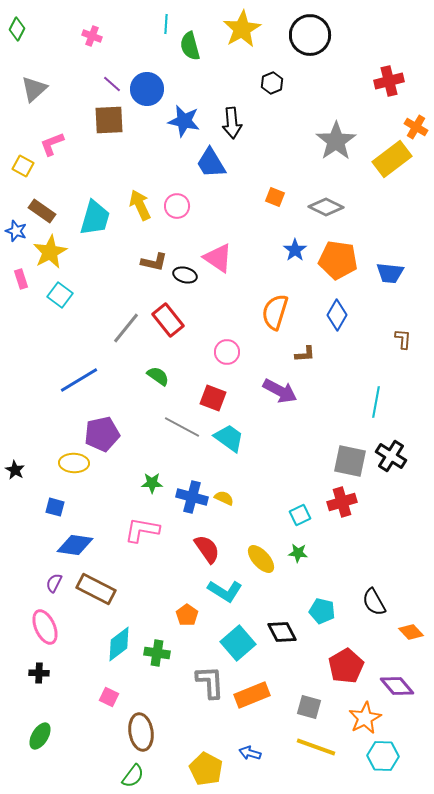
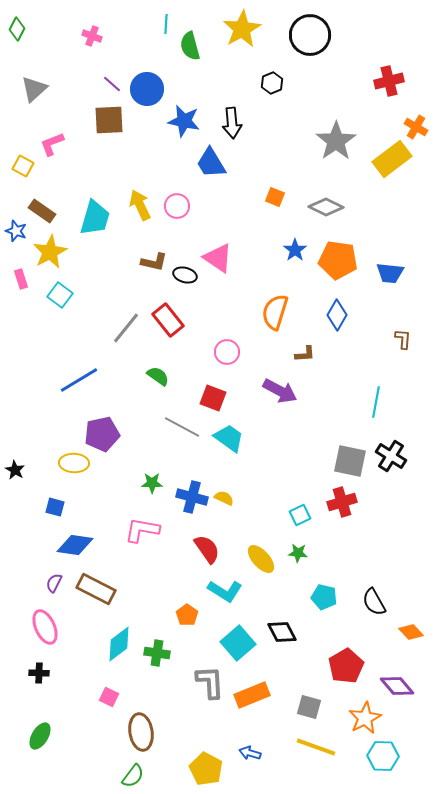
cyan pentagon at (322, 611): moved 2 px right, 14 px up
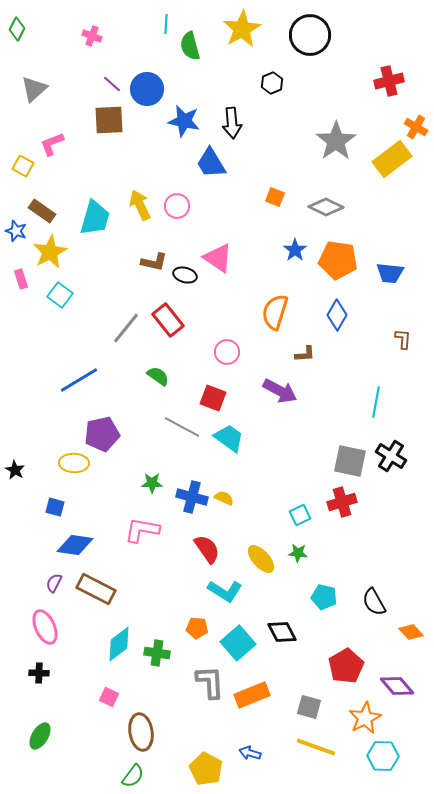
orange pentagon at (187, 615): moved 10 px right, 13 px down; rotated 30 degrees counterclockwise
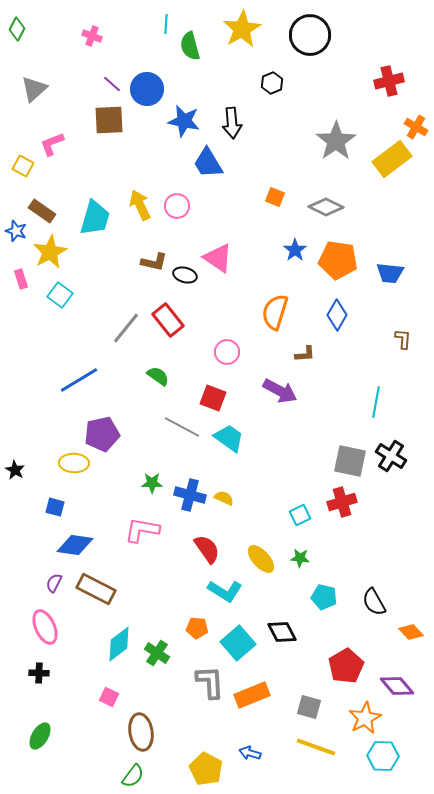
blue trapezoid at (211, 163): moved 3 px left
blue cross at (192, 497): moved 2 px left, 2 px up
green star at (298, 553): moved 2 px right, 5 px down
green cross at (157, 653): rotated 25 degrees clockwise
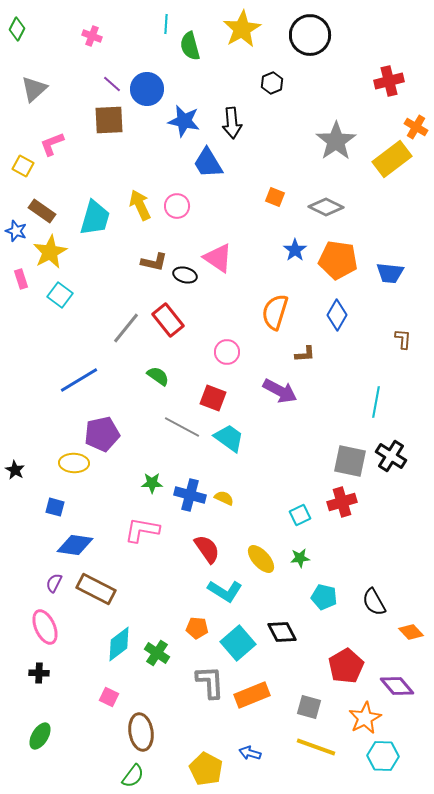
green star at (300, 558): rotated 12 degrees counterclockwise
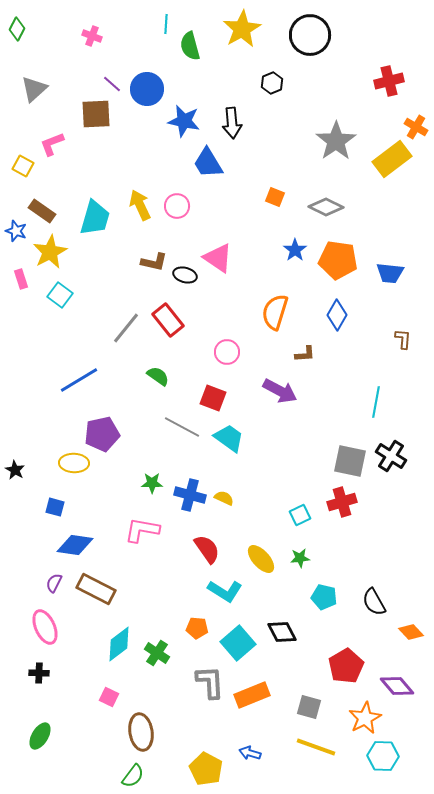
brown square at (109, 120): moved 13 px left, 6 px up
